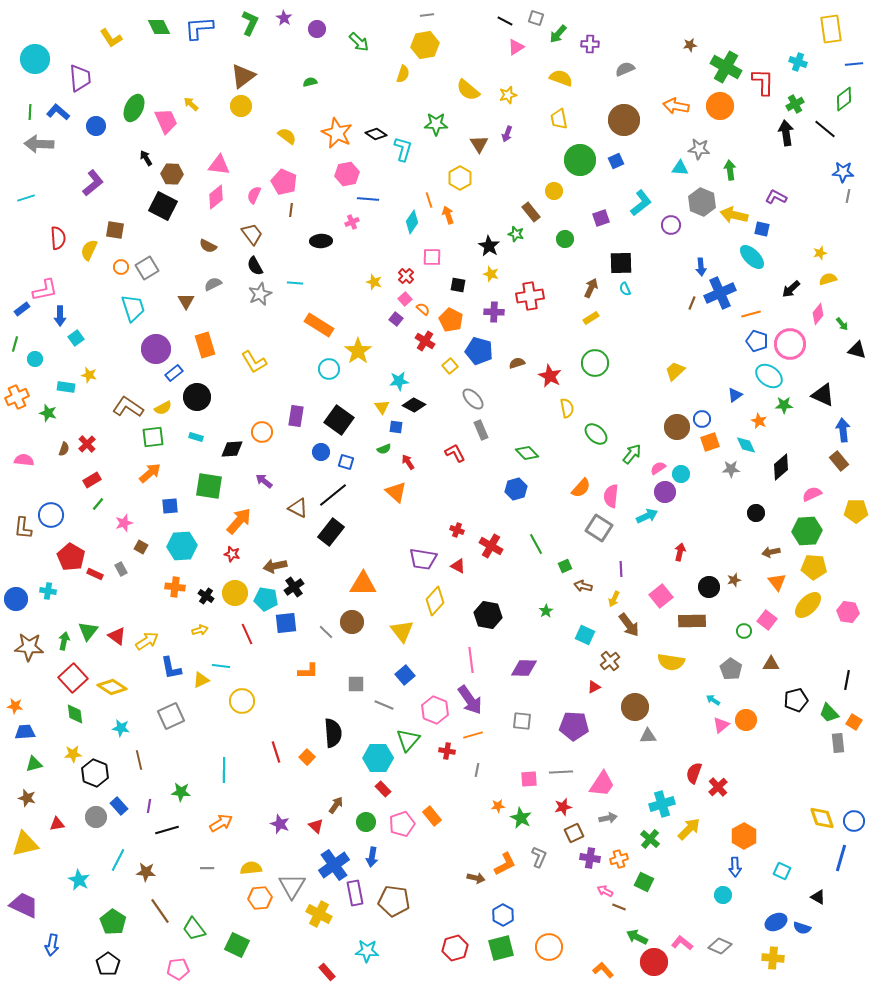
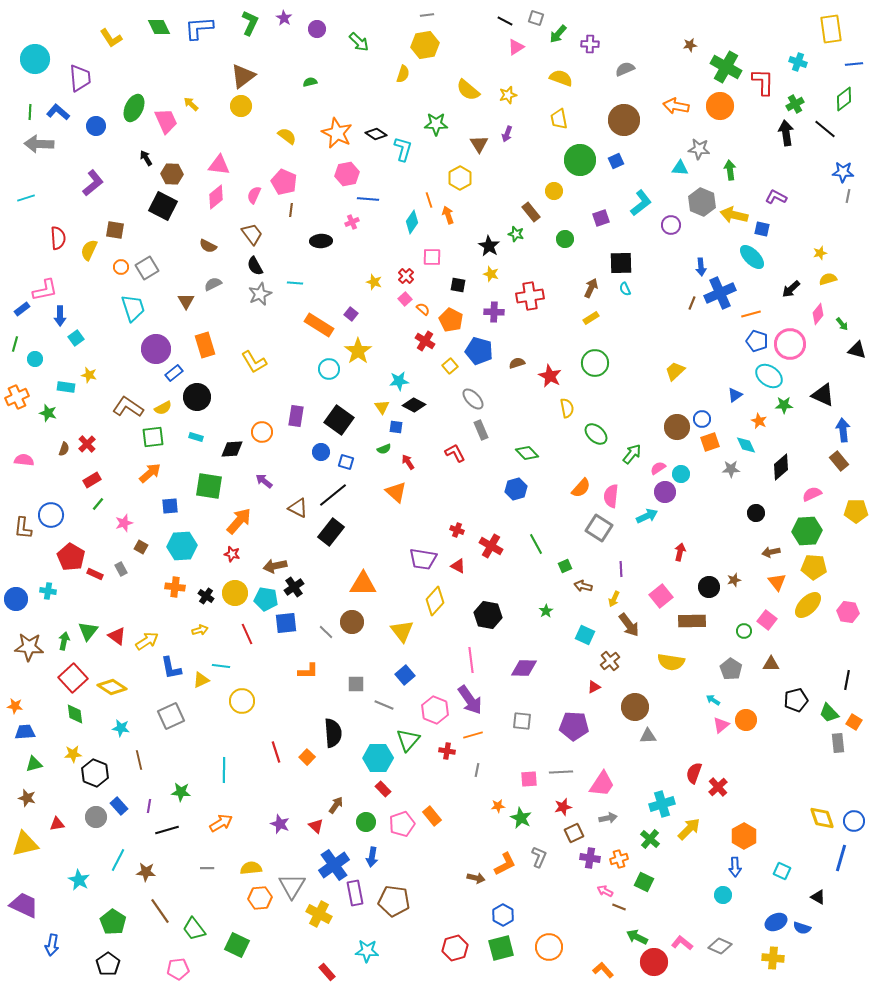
purple square at (396, 319): moved 45 px left, 5 px up
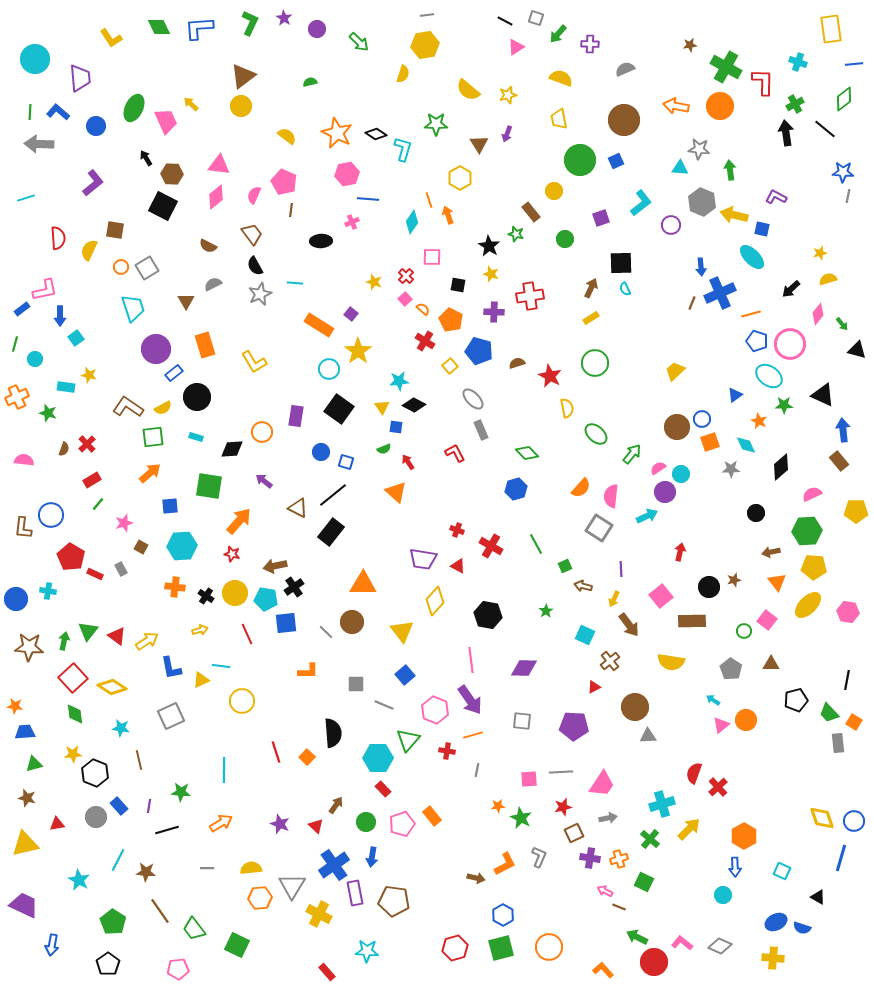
black square at (339, 420): moved 11 px up
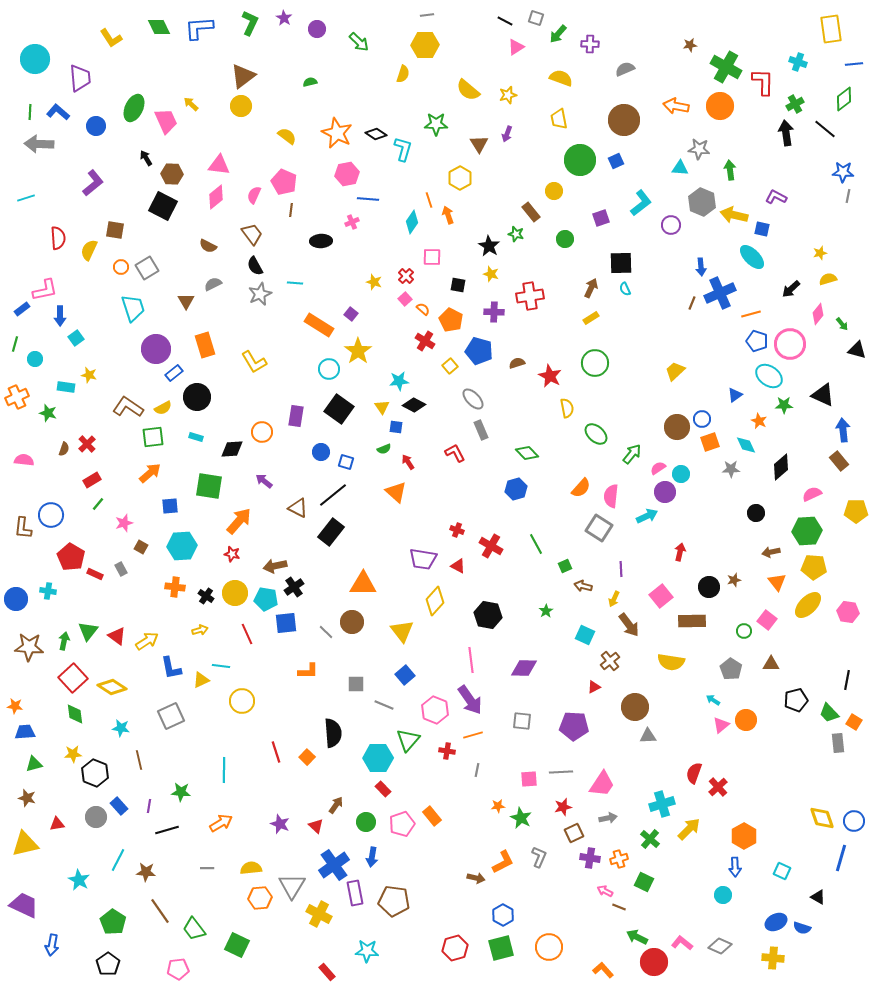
yellow hexagon at (425, 45): rotated 8 degrees clockwise
orange L-shape at (505, 864): moved 2 px left, 2 px up
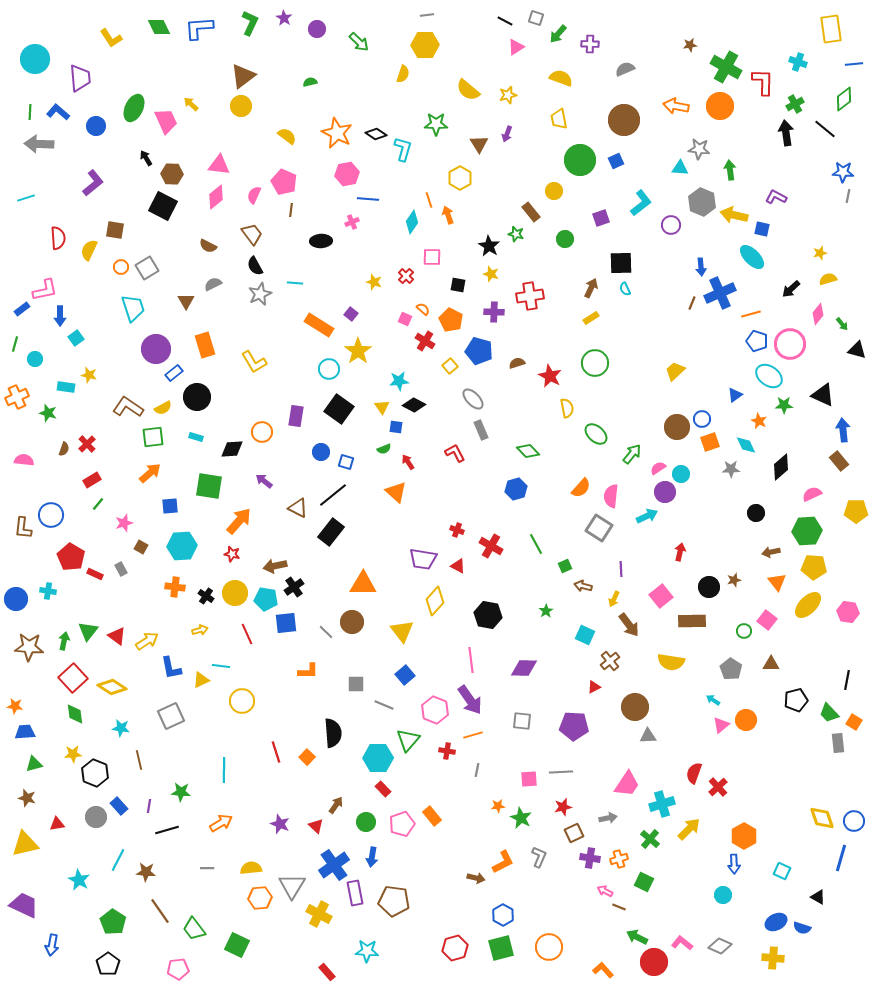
pink square at (405, 299): moved 20 px down; rotated 24 degrees counterclockwise
green diamond at (527, 453): moved 1 px right, 2 px up
pink trapezoid at (602, 784): moved 25 px right
blue arrow at (735, 867): moved 1 px left, 3 px up
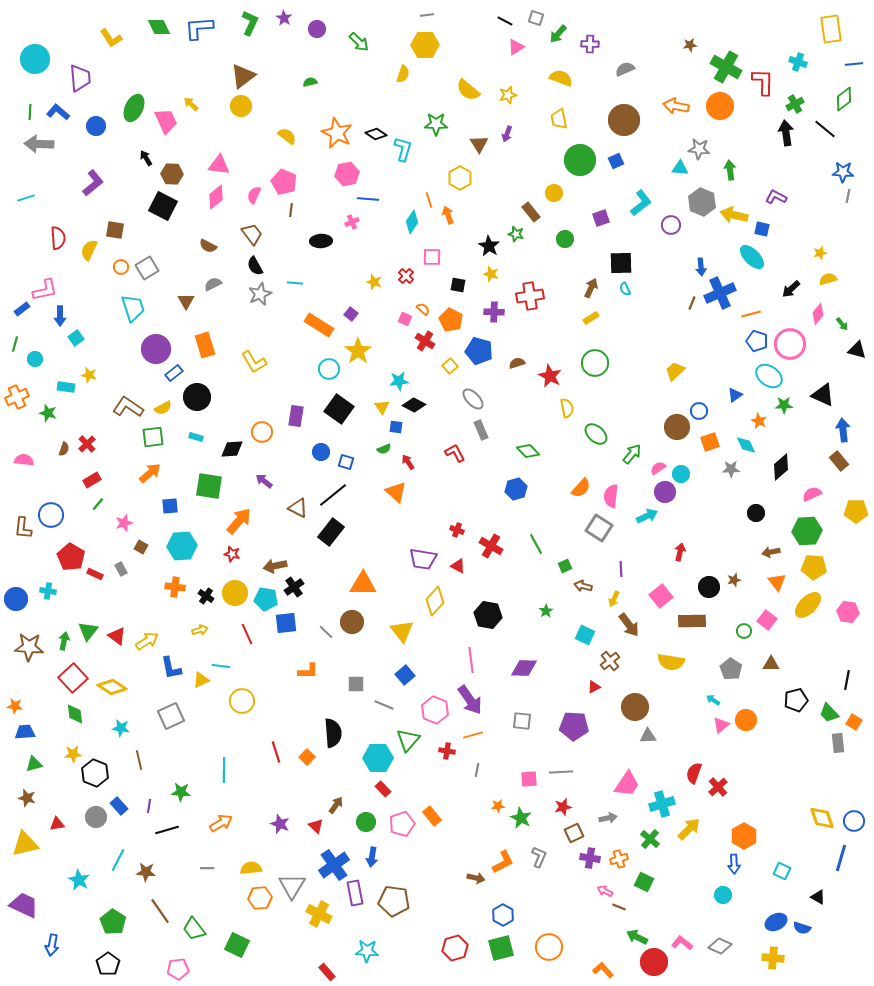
yellow circle at (554, 191): moved 2 px down
blue circle at (702, 419): moved 3 px left, 8 px up
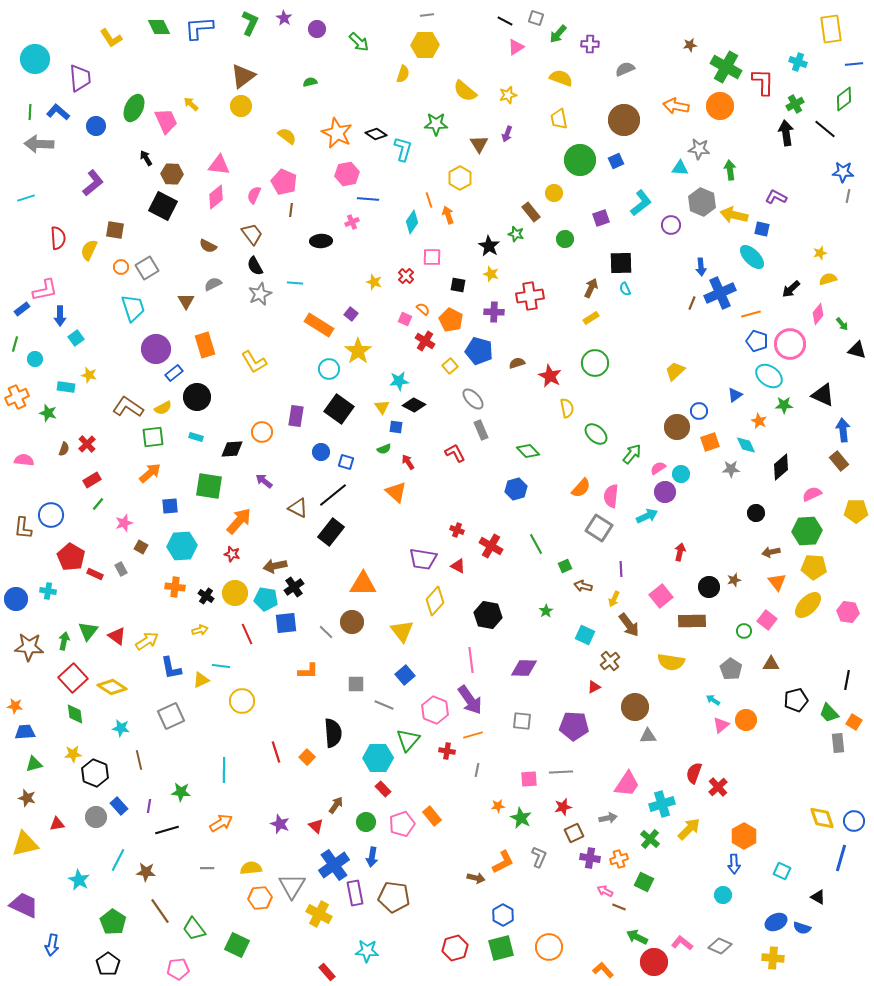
yellow semicircle at (468, 90): moved 3 px left, 1 px down
brown pentagon at (394, 901): moved 4 px up
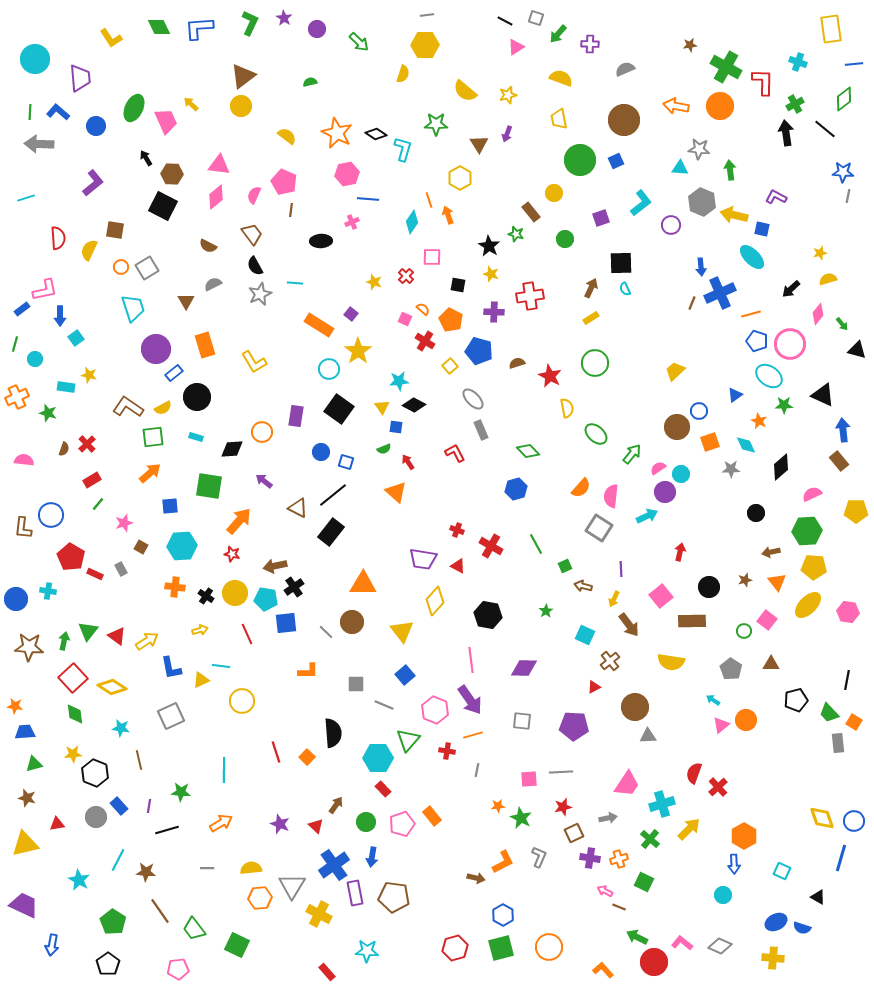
brown star at (734, 580): moved 11 px right
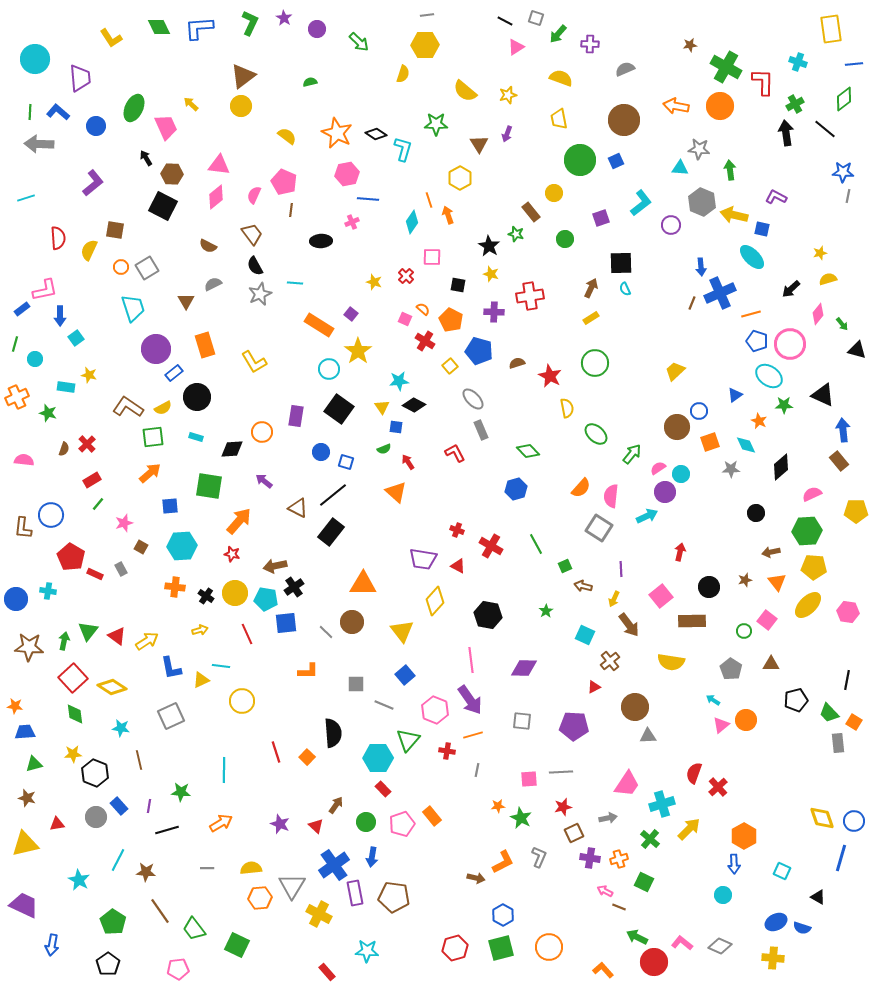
pink trapezoid at (166, 121): moved 6 px down
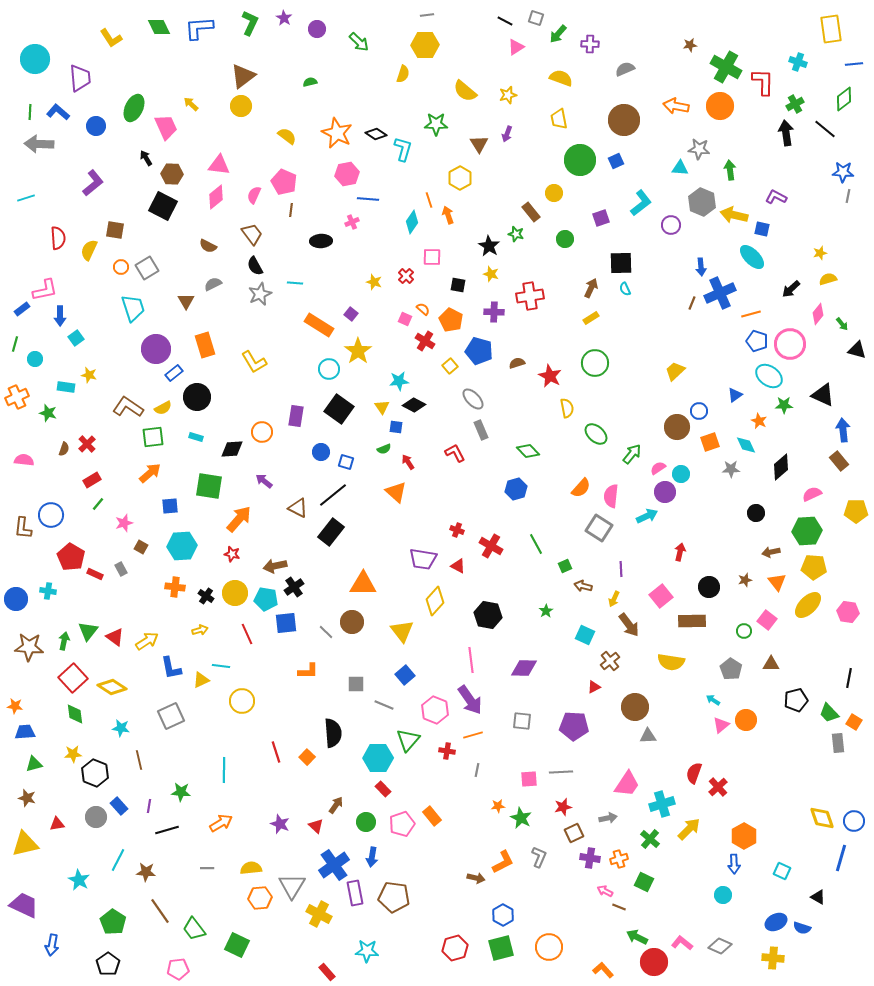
orange arrow at (239, 521): moved 2 px up
red triangle at (117, 636): moved 2 px left, 1 px down
black line at (847, 680): moved 2 px right, 2 px up
